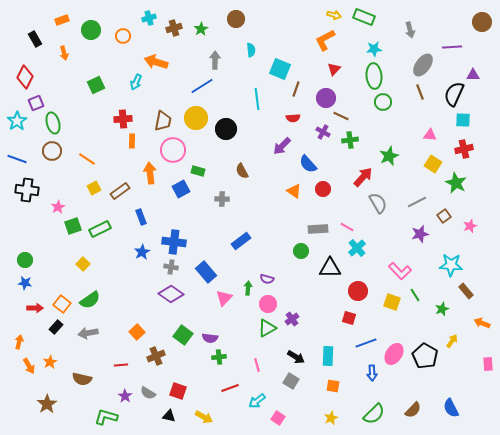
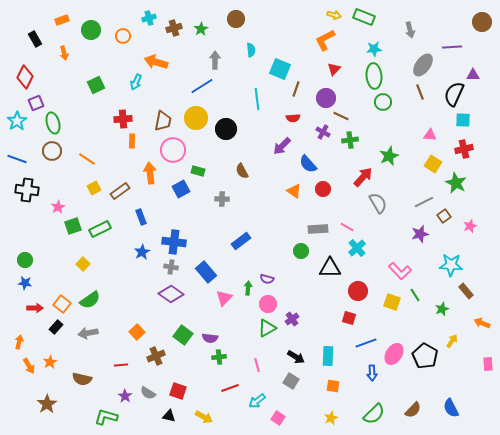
gray line at (417, 202): moved 7 px right
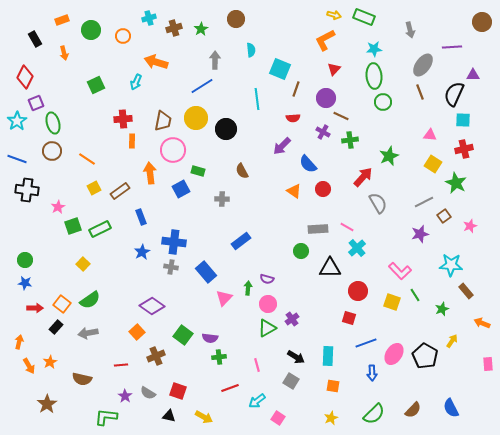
purple diamond at (171, 294): moved 19 px left, 12 px down
green L-shape at (106, 417): rotated 10 degrees counterclockwise
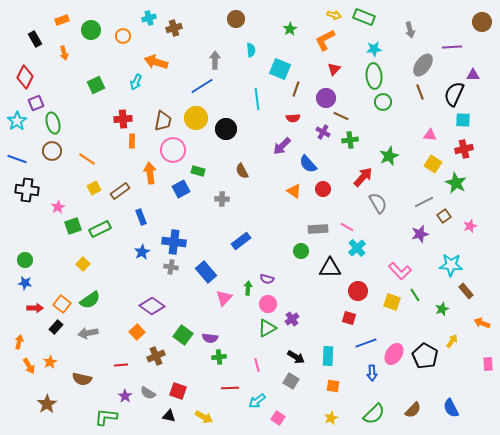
green star at (201, 29): moved 89 px right
red line at (230, 388): rotated 18 degrees clockwise
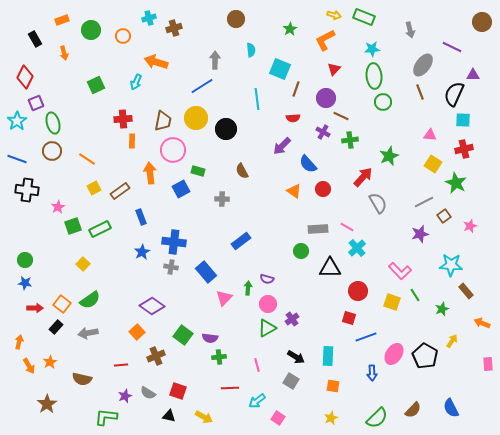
purple line at (452, 47): rotated 30 degrees clockwise
cyan star at (374, 49): moved 2 px left
blue line at (366, 343): moved 6 px up
purple star at (125, 396): rotated 16 degrees clockwise
green semicircle at (374, 414): moved 3 px right, 4 px down
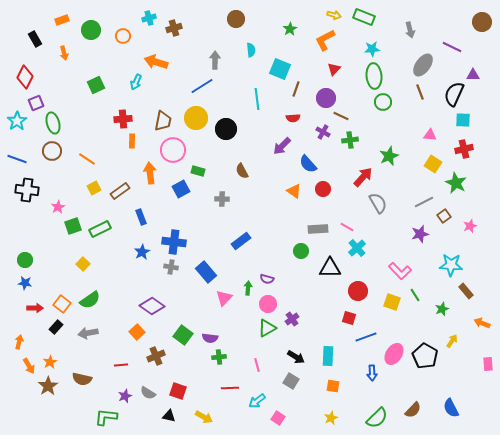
brown star at (47, 404): moved 1 px right, 18 px up
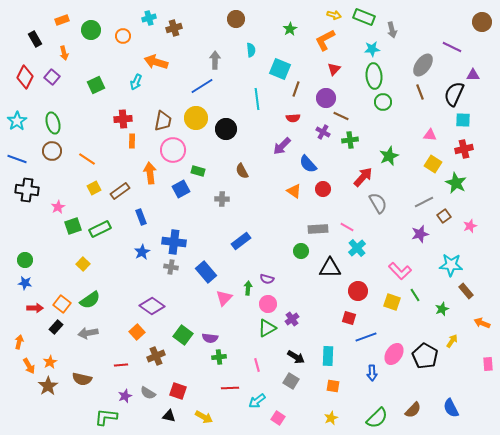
gray arrow at (410, 30): moved 18 px left
purple square at (36, 103): moved 16 px right, 26 px up; rotated 28 degrees counterclockwise
